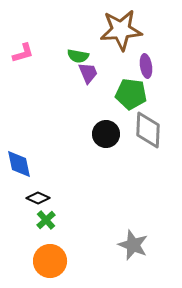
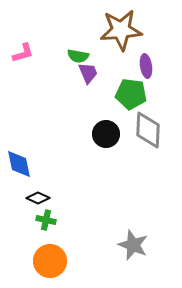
green cross: rotated 36 degrees counterclockwise
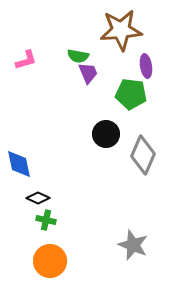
pink L-shape: moved 3 px right, 7 px down
gray diamond: moved 5 px left, 25 px down; rotated 21 degrees clockwise
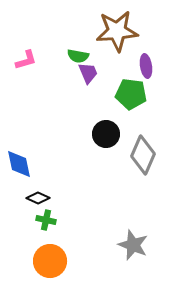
brown star: moved 4 px left, 1 px down
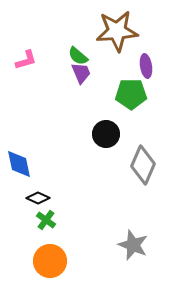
green semicircle: rotated 30 degrees clockwise
purple trapezoid: moved 7 px left
green pentagon: rotated 8 degrees counterclockwise
gray diamond: moved 10 px down
green cross: rotated 24 degrees clockwise
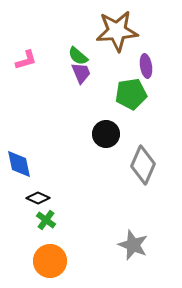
green pentagon: rotated 8 degrees counterclockwise
